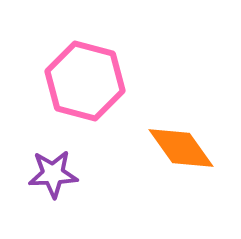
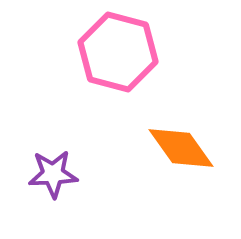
pink hexagon: moved 33 px right, 29 px up
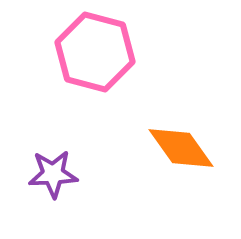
pink hexagon: moved 23 px left
